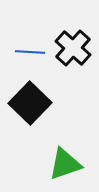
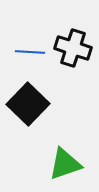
black cross: rotated 24 degrees counterclockwise
black square: moved 2 px left, 1 px down
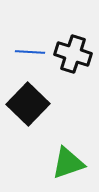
black cross: moved 6 px down
green triangle: moved 3 px right, 1 px up
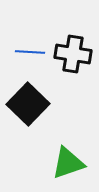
black cross: rotated 9 degrees counterclockwise
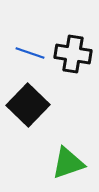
blue line: moved 1 px down; rotated 16 degrees clockwise
black square: moved 1 px down
